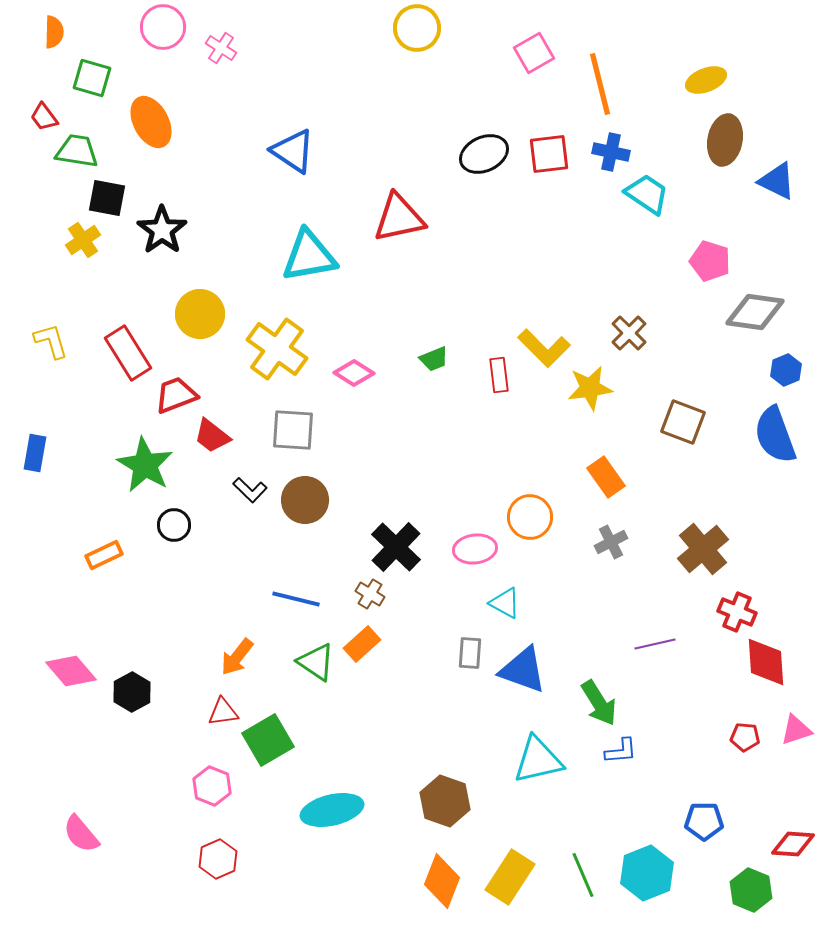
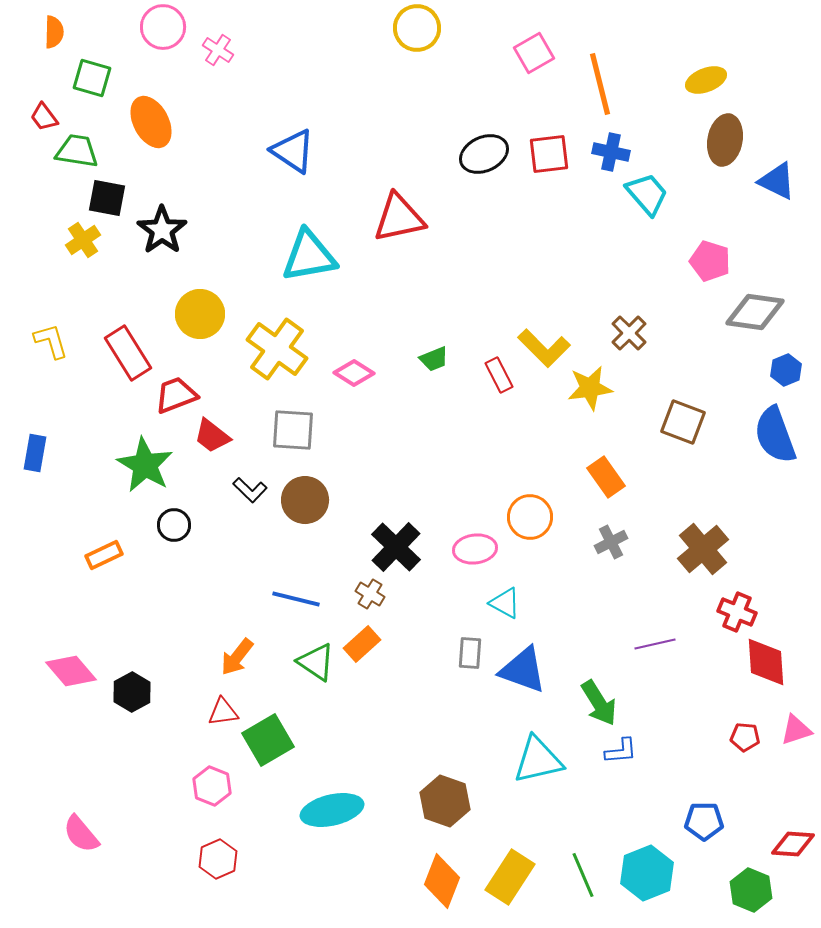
pink cross at (221, 48): moved 3 px left, 2 px down
cyan trapezoid at (647, 194): rotated 15 degrees clockwise
red rectangle at (499, 375): rotated 20 degrees counterclockwise
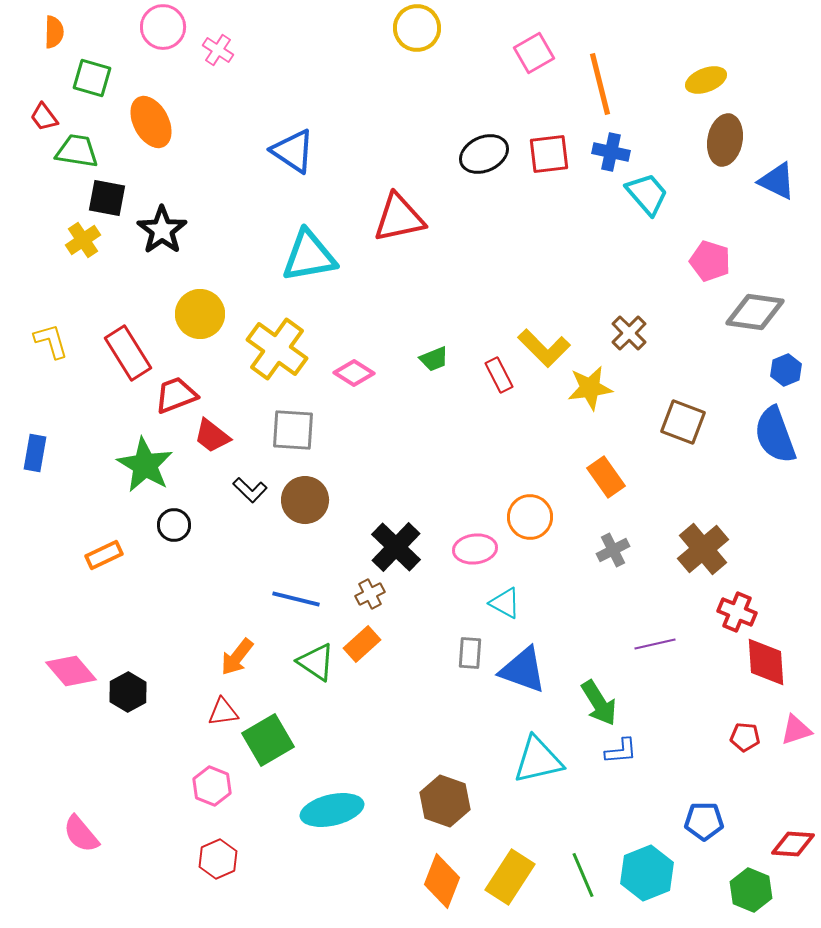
gray cross at (611, 542): moved 2 px right, 8 px down
brown cross at (370, 594): rotated 32 degrees clockwise
black hexagon at (132, 692): moved 4 px left
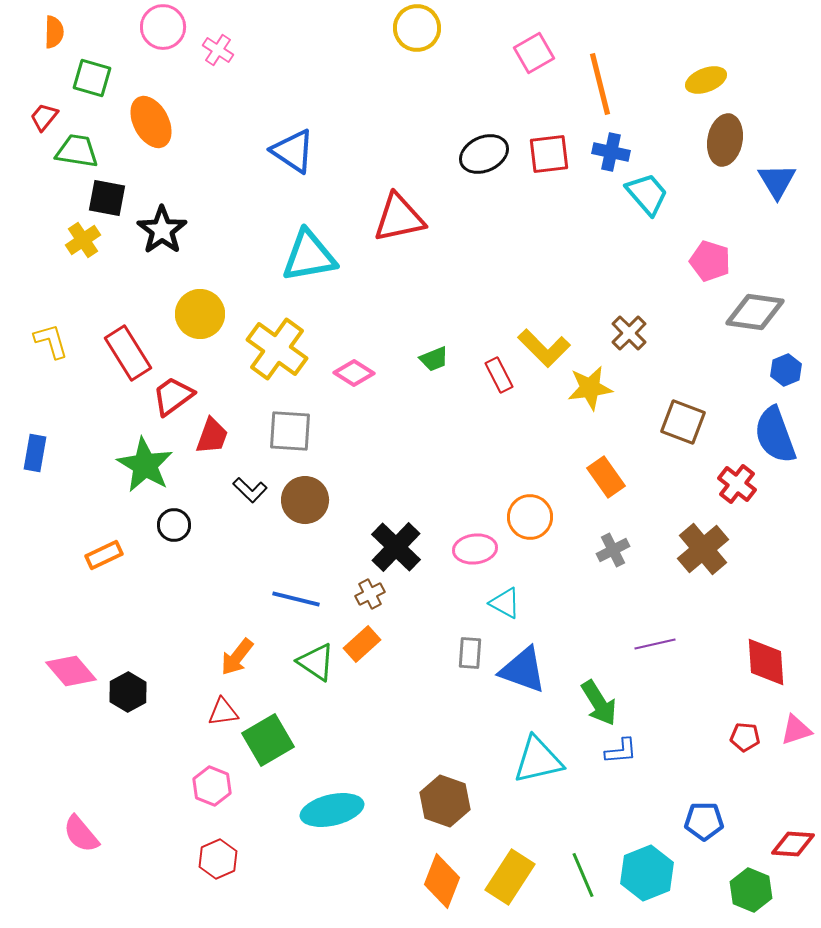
red trapezoid at (44, 117): rotated 76 degrees clockwise
blue triangle at (777, 181): rotated 33 degrees clockwise
red trapezoid at (176, 395): moved 3 px left, 1 px down; rotated 15 degrees counterclockwise
gray square at (293, 430): moved 3 px left, 1 px down
red trapezoid at (212, 436): rotated 108 degrees counterclockwise
red cross at (737, 612): moved 128 px up; rotated 15 degrees clockwise
